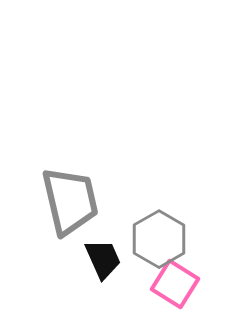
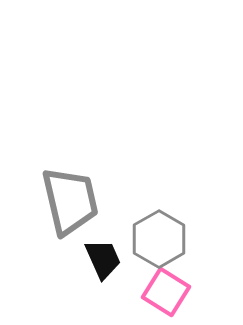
pink square: moved 9 px left, 8 px down
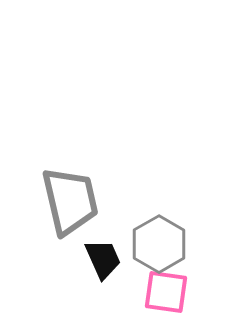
gray hexagon: moved 5 px down
pink square: rotated 24 degrees counterclockwise
